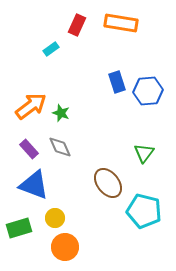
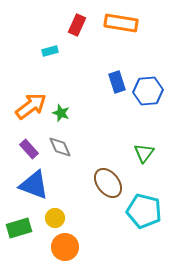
cyan rectangle: moved 1 px left, 2 px down; rotated 21 degrees clockwise
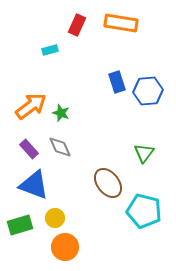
cyan rectangle: moved 1 px up
green rectangle: moved 1 px right, 3 px up
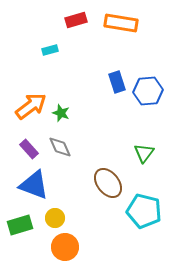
red rectangle: moved 1 px left, 5 px up; rotated 50 degrees clockwise
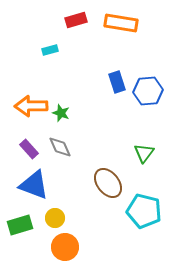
orange arrow: rotated 144 degrees counterclockwise
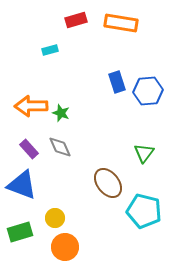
blue triangle: moved 12 px left
green rectangle: moved 7 px down
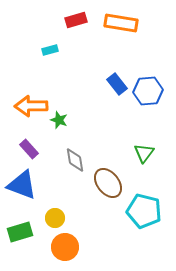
blue rectangle: moved 2 px down; rotated 20 degrees counterclockwise
green star: moved 2 px left, 7 px down
gray diamond: moved 15 px right, 13 px down; rotated 15 degrees clockwise
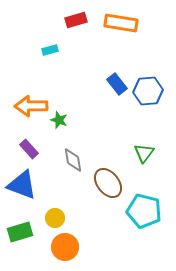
gray diamond: moved 2 px left
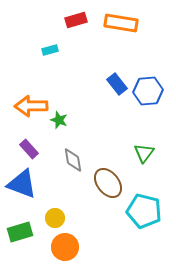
blue triangle: moved 1 px up
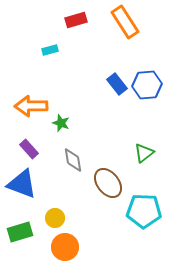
orange rectangle: moved 4 px right, 1 px up; rotated 48 degrees clockwise
blue hexagon: moved 1 px left, 6 px up
green star: moved 2 px right, 3 px down
green triangle: rotated 15 degrees clockwise
cyan pentagon: rotated 12 degrees counterclockwise
